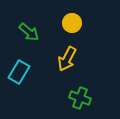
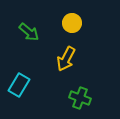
yellow arrow: moved 1 px left
cyan rectangle: moved 13 px down
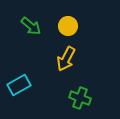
yellow circle: moved 4 px left, 3 px down
green arrow: moved 2 px right, 6 px up
cyan rectangle: rotated 30 degrees clockwise
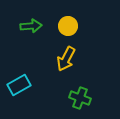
green arrow: rotated 45 degrees counterclockwise
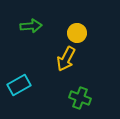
yellow circle: moved 9 px right, 7 px down
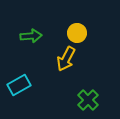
green arrow: moved 10 px down
green cross: moved 8 px right, 2 px down; rotated 25 degrees clockwise
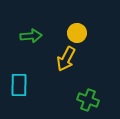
cyan rectangle: rotated 60 degrees counterclockwise
green cross: rotated 25 degrees counterclockwise
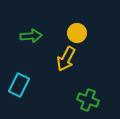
cyan rectangle: rotated 25 degrees clockwise
